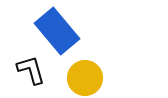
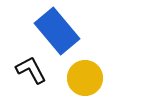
black L-shape: rotated 12 degrees counterclockwise
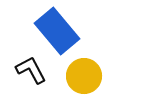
yellow circle: moved 1 px left, 2 px up
